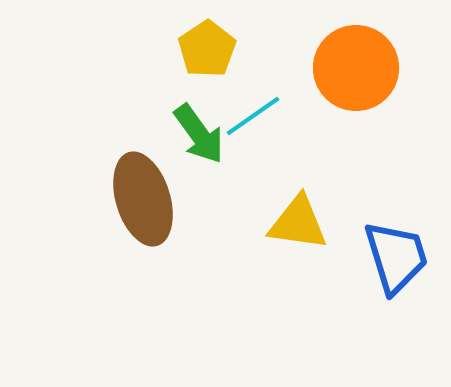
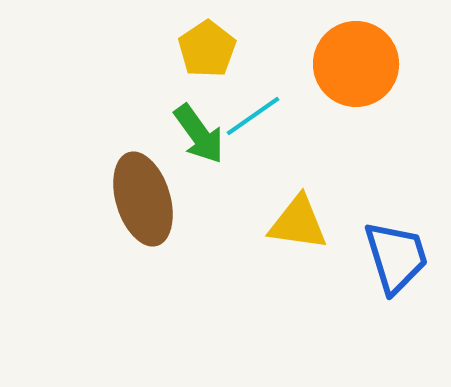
orange circle: moved 4 px up
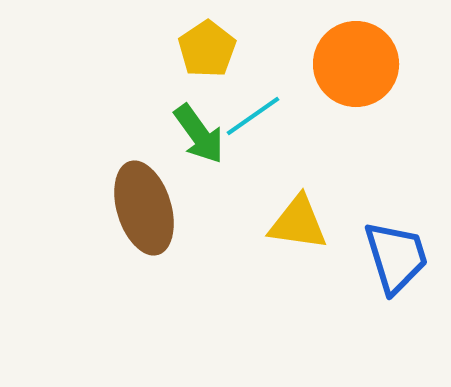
brown ellipse: moved 1 px right, 9 px down
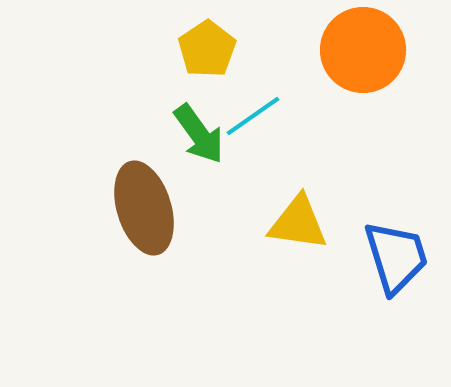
orange circle: moved 7 px right, 14 px up
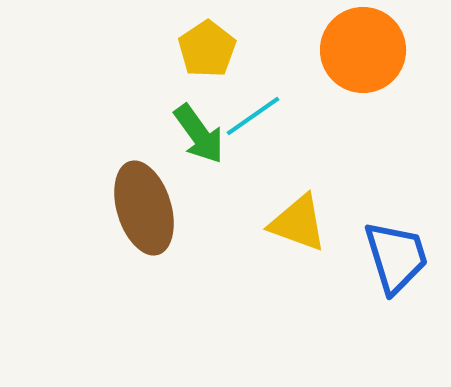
yellow triangle: rotated 12 degrees clockwise
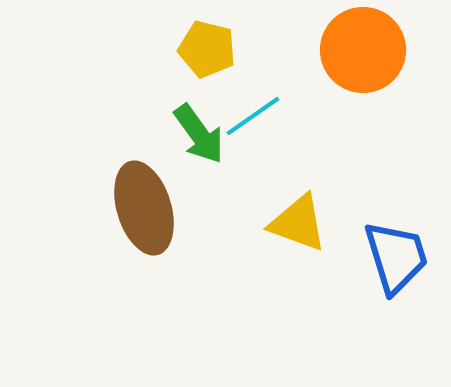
yellow pentagon: rotated 24 degrees counterclockwise
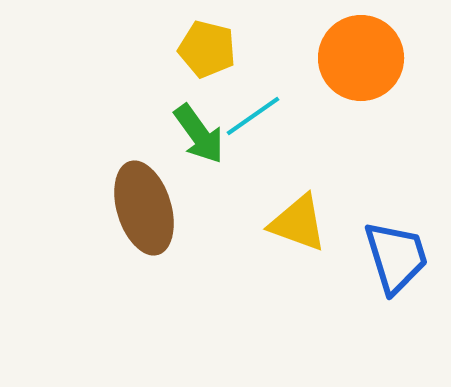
orange circle: moved 2 px left, 8 px down
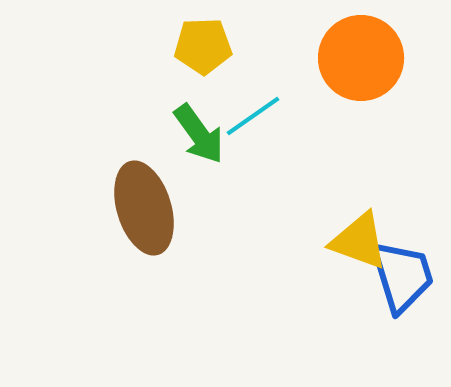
yellow pentagon: moved 4 px left, 3 px up; rotated 16 degrees counterclockwise
yellow triangle: moved 61 px right, 18 px down
blue trapezoid: moved 6 px right, 19 px down
